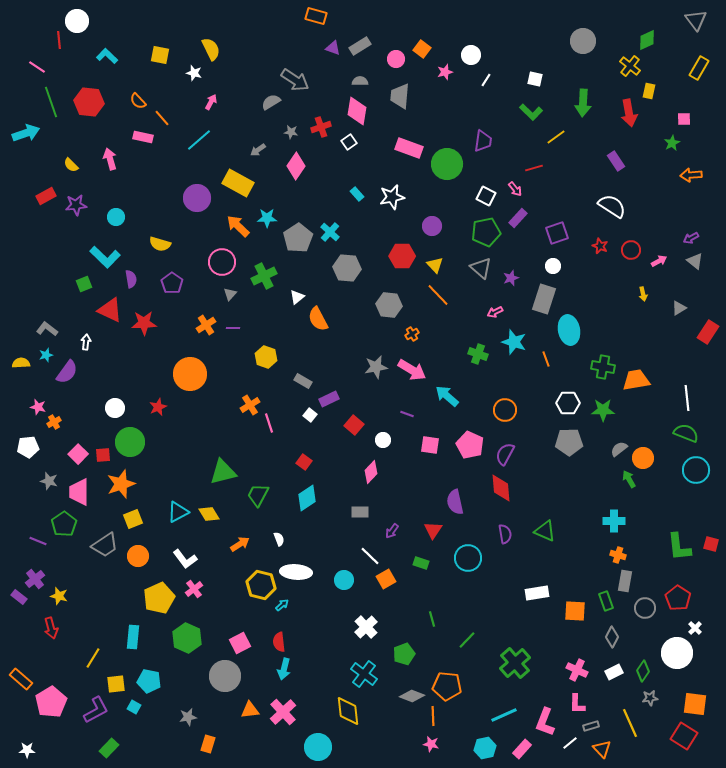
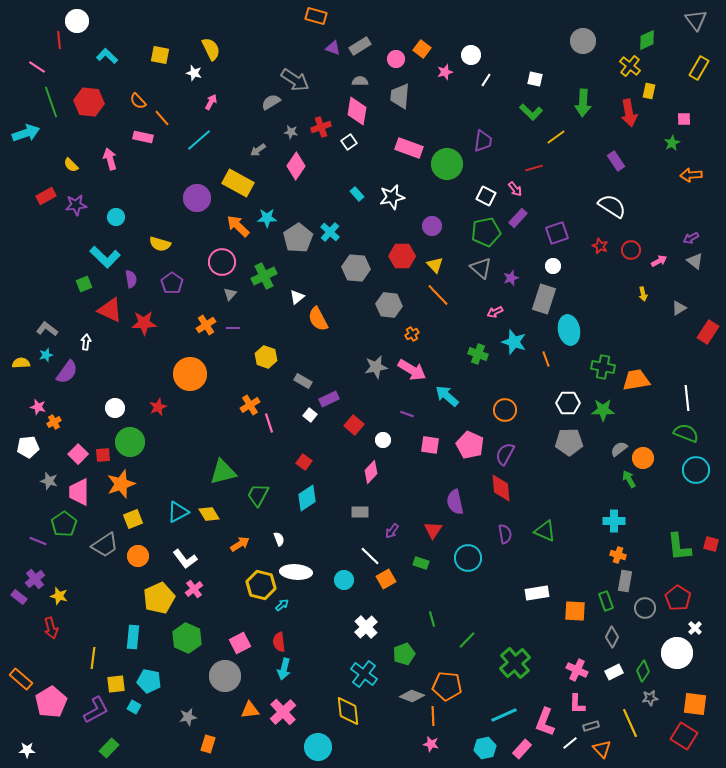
gray hexagon at (347, 268): moved 9 px right
yellow line at (93, 658): rotated 25 degrees counterclockwise
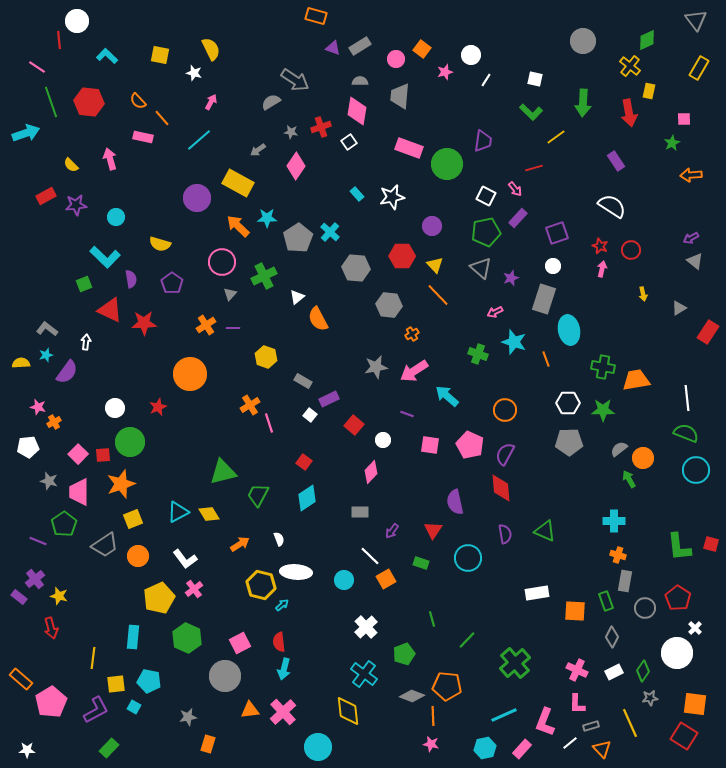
pink arrow at (659, 261): moved 57 px left, 8 px down; rotated 49 degrees counterclockwise
pink arrow at (412, 370): moved 2 px right, 1 px down; rotated 116 degrees clockwise
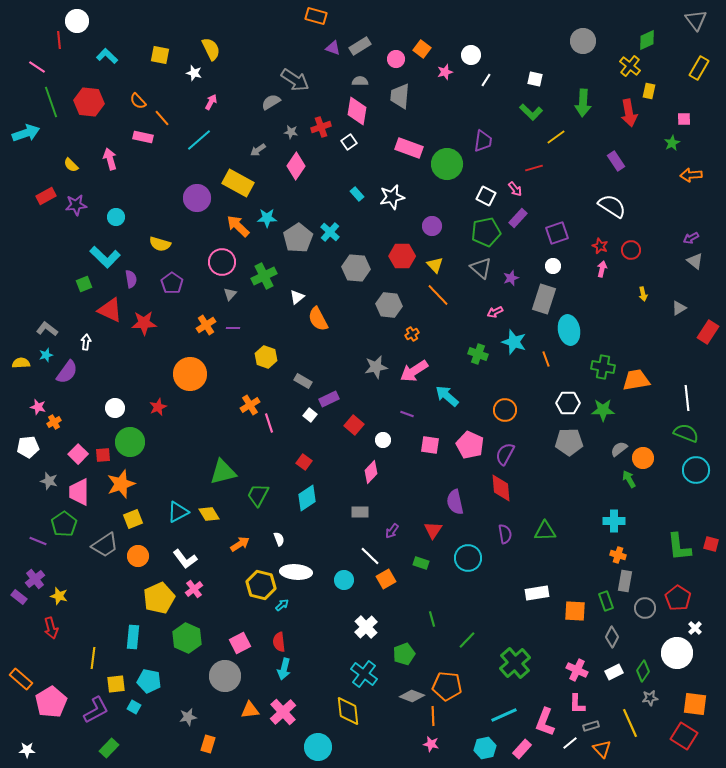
green triangle at (545, 531): rotated 25 degrees counterclockwise
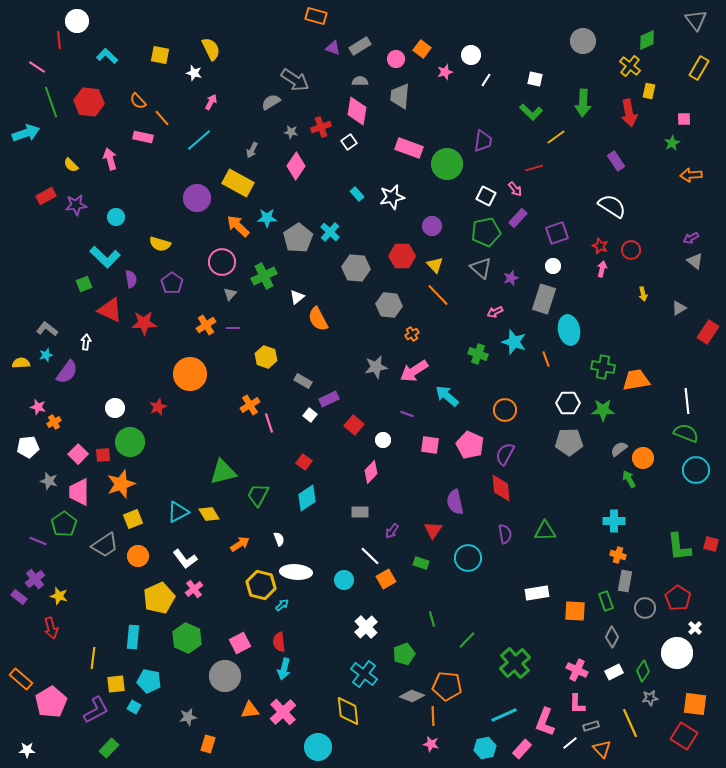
gray arrow at (258, 150): moved 6 px left; rotated 28 degrees counterclockwise
white line at (687, 398): moved 3 px down
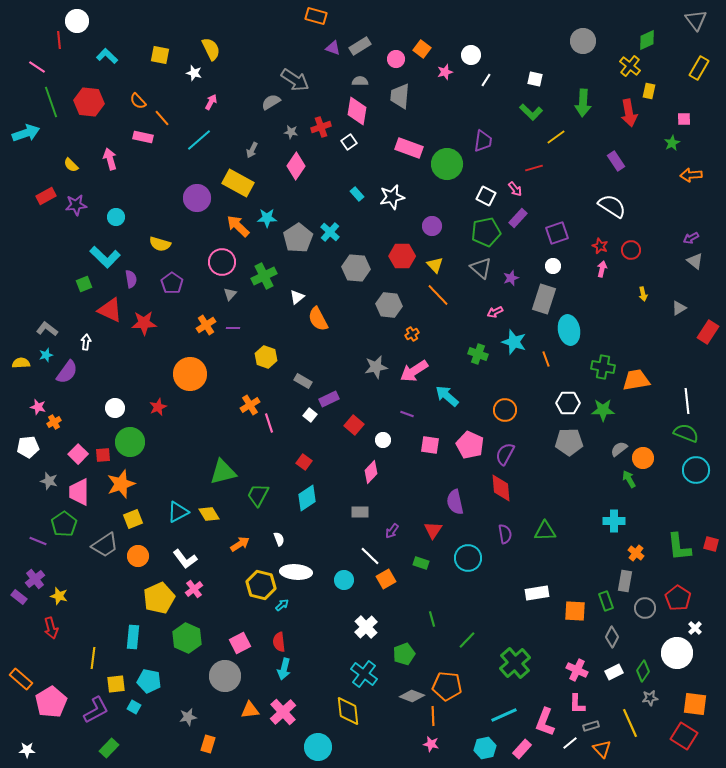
orange cross at (618, 555): moved 18 px right, 2 px up; rotated 21 degrees clockwise
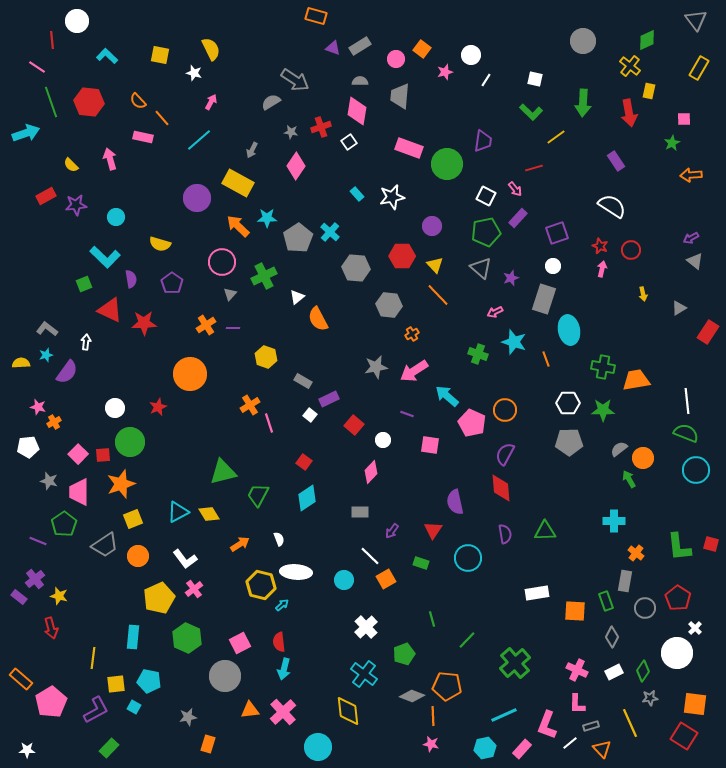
red line at (59, 40): moved 7 px left
pink pentagon at (470, 445): moved 2 px right, 22 px up
pink L-shape at (545, 722): moved 2 px right, 3 px down
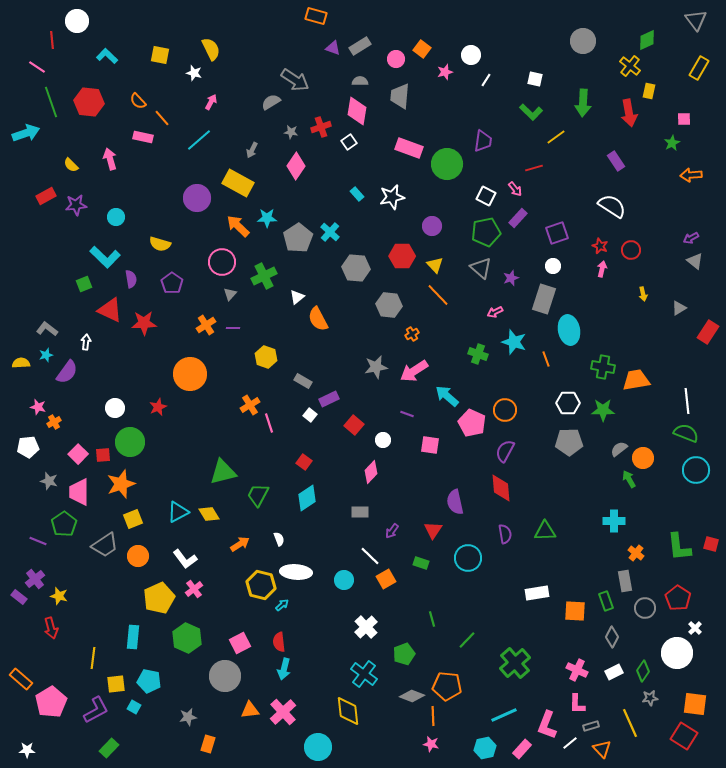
purple semicircle at (505, 454): moved 3 px up
gray rectangle at (625, 581): rotated 20 degrees counterclockwise
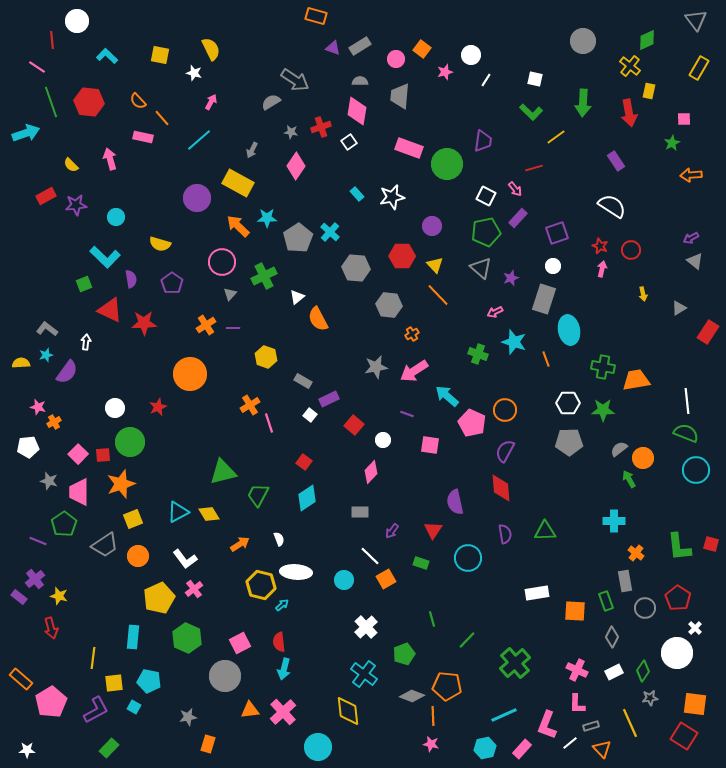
yellow square at (116, 684): moved 2 px left, 1 px up
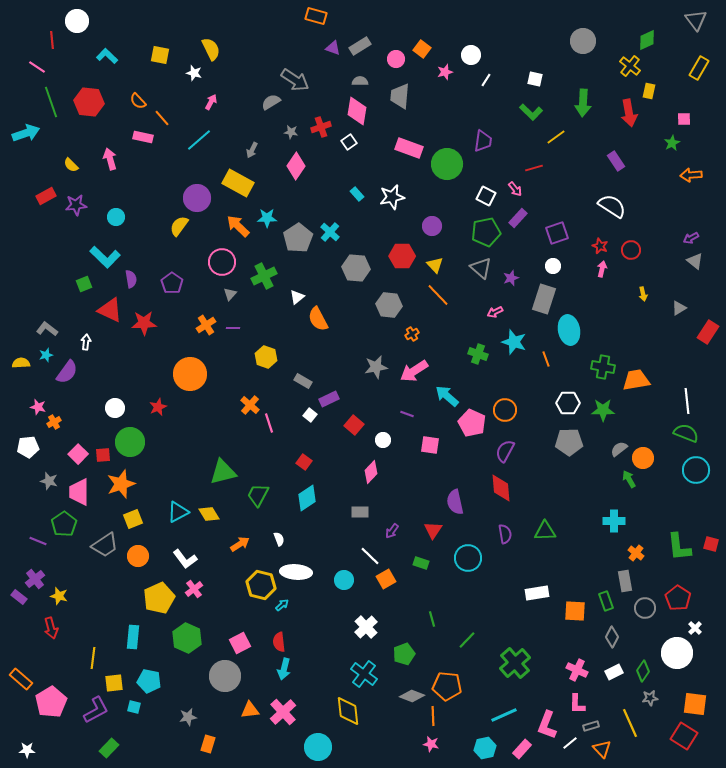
yellow semicircle at (160, 244): moved 19 px right, 18 px up; rotated 110 degrees clockwise
orange cross at (250, 405): rotated 18 degrees counterclockwise
cyan square at (134, 707): rotated 16 degrees counterclockwise
